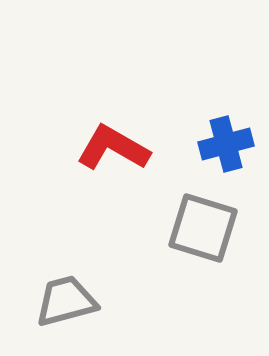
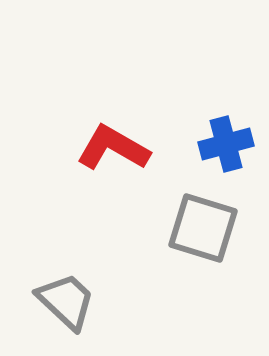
gray trapezoid: rotated 58 degrees clockwise
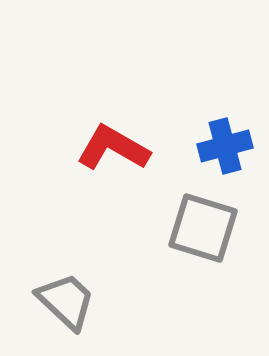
blue cross: moved 1 px left, 2 px down
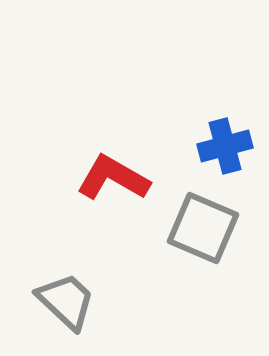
red L-shape: moved 30 px down
gray square: rotated 6 degrees clockwise
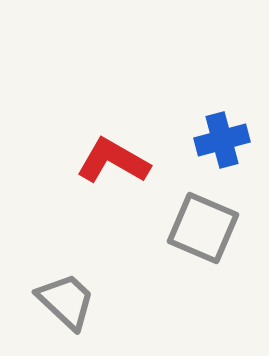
blue cross: moved 3 px left, 6 px up
red L-shape: moved 17 px up
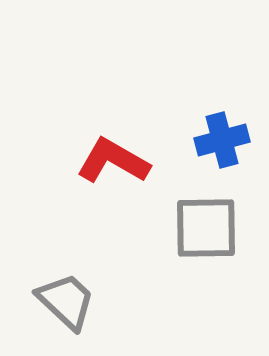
gray square: moved 3 px right; rotated 24 degrees counterclockwise
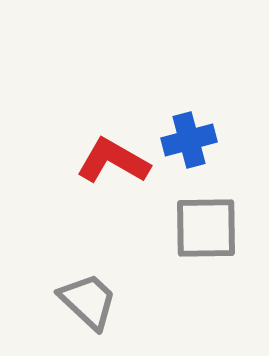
blue cross: moved 33 px left
gray trapezoid: moved 22 px right
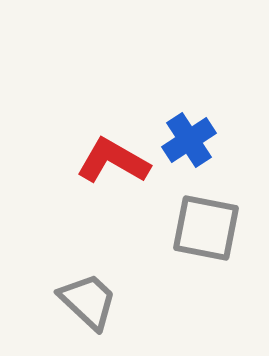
blue cross: rotated 18 degrees counterclockwise
gray square: rotated 12 degrees clockwise
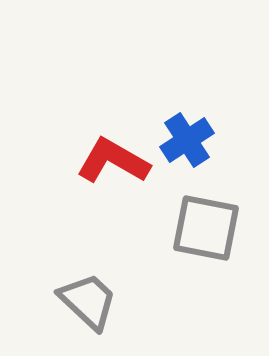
blue cross: moved 2 px left
